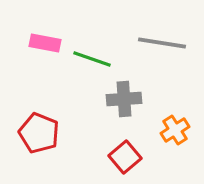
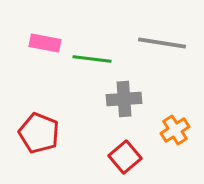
green line: rotated 12 degrees counterclockwise
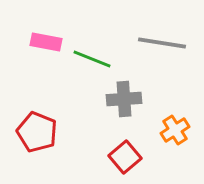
pink rectangle: moved 1 px right, 1 px up
green line: rotated 15 degrees clockwise
red pentagon: moved 2 px left, 1 px up
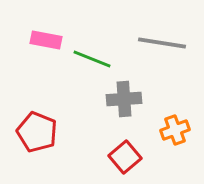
pink rectangle: moved 2 px up
orange cross: rotated 12 degrees clockwise
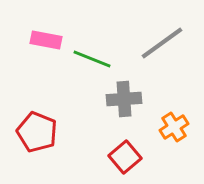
gray line: rotated 45 degrees counterclockwise
orange cross: moved 1 px left, 3 px up; rotated 12 degrees counterclockwise
